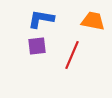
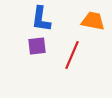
blue L-shape: rotated 92 degrees counterclockwise
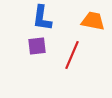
blue L-shape: moved 1 px right, 1 px up
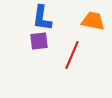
purple square: moved 2 px right, 5 px up
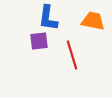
blue L-shape: moved 6 px right
red line: rotated 40 degrees counterclockwise
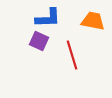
blue L-shape: rotated 100 degrees counterclockwise
purple square: rotated 30 degrees clockwise
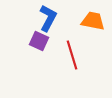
blue L-shape: rotated 60 degrees counterclockwise
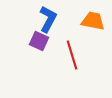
blue L-shape: moved 1 px down
